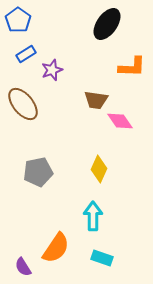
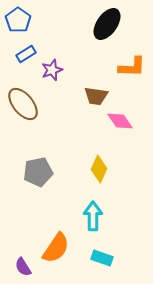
brown trapezoid: moved 4 px up
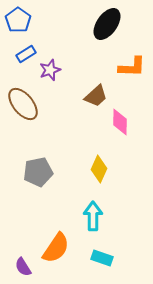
purple star: moved 2 px left
brown trapezoid: rotated 50 degrees counterclockwise
pink diamond: moved 1 px down; rotated 36 degrees clockwise
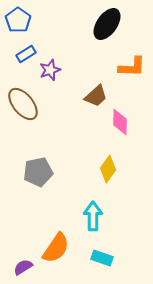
yellow diamond: moved 9 px right; rotated 12 degrees clockwise
purple semicircle: rotated 90 degrees clockwise
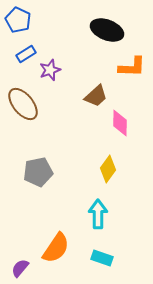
blue pentagon: rotated 10 degrees counterclockwise
black ellipse: moved 6 px down; rotated 76 degrees clockwise
pink diamond: moved 1 px down
cyan arrow: moved 5 px right, 2 px up
purple semicircle: moved 3 px left, 1 px down; rotated 18 degrees counterclockwise
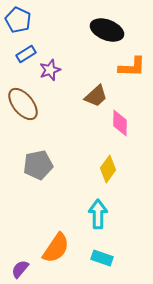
gray pentagon: moved 7 px up
purple semicircle: moved 1 px down
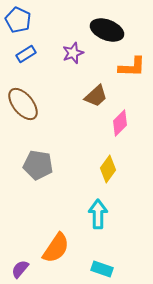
purple star: moved 23 px right, 17 px up
pink diamond: rotated 44 degrees clockwise
gray pentagon: rotated 20 degrees clockwise
cyan rectangle: moved 11 px down
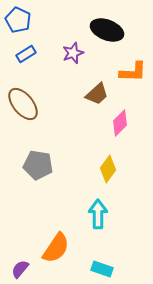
orange L-shape: moved 1 px right, 5 px down
brown trapezoid: moved 1 px right, 2 px up
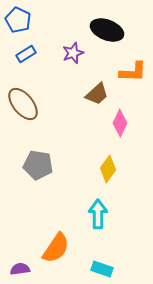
pink diamond: rotated 20 degrees counterclockwise
purple semicircle: rotated 42 degrees clockwise
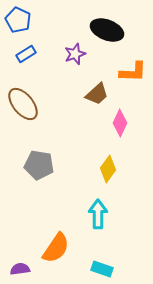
purple star: moved 2 px right, 1 px down
gray pentagon: moved 1 px right
